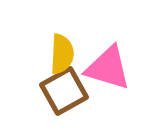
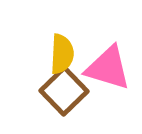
brown square: rotated 15 degrees counterclockwise
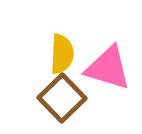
brown square: moved 2 px left, 7 px down
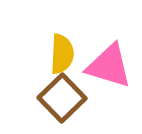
pink triangle: moved 1 px right, 2 px up
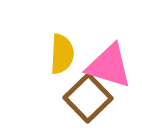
brown square: moved 26 px right
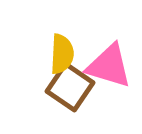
brown square: moved 18 px left, 11 px up; rotated 12 degrees counterclockwise
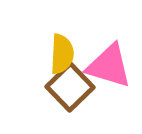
brown square: rotated 12 degrees clockwise
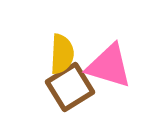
brown square: rotated 12 degrees clockwise
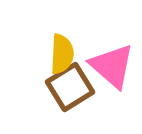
pink triangle: moved 3 px right; rotated 24 degrees clockwise
